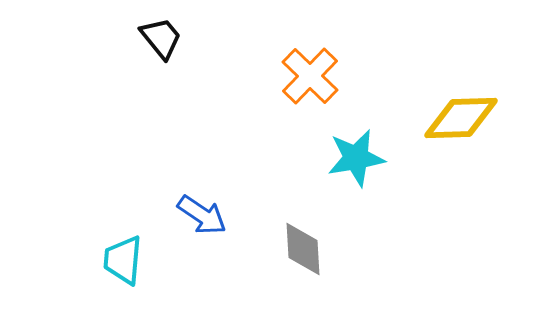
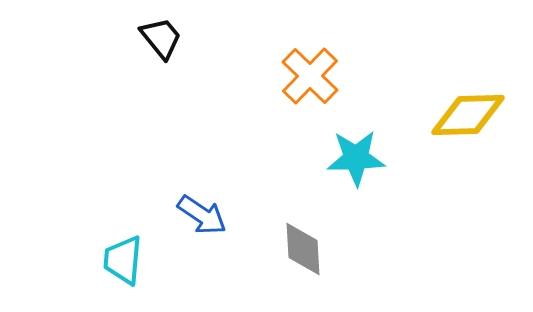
yellow diamond: moved 7 px right, 3 px up
cyan star: rotated 8 degrees clockwise
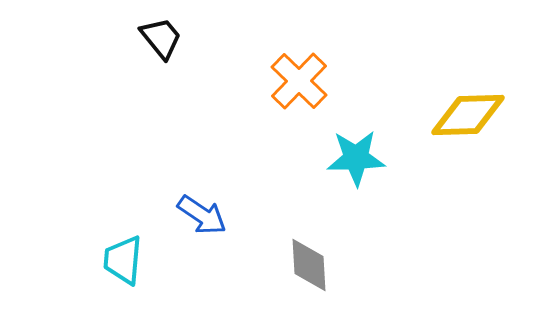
orange cross: moved 11 px left, 5 px down
gray diamond: moved 6 px right, 16 px down
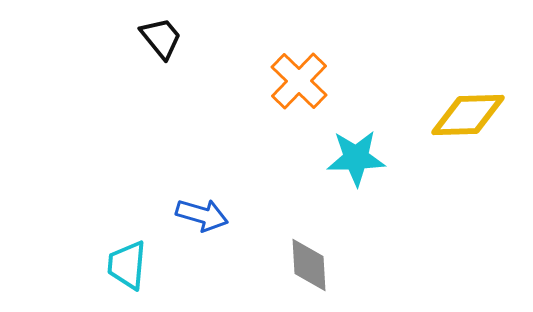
blue arrow: rotated 18 degrees counterclockwise
cyan trapezoid: moved 4 px right, 5 px down
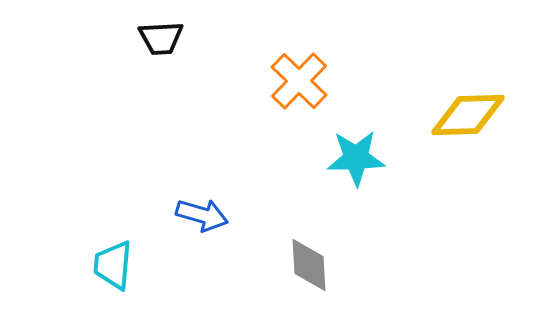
black trapezoid: rotated 126 degrees clockwise
cyan trapezoid: moved 14 px left
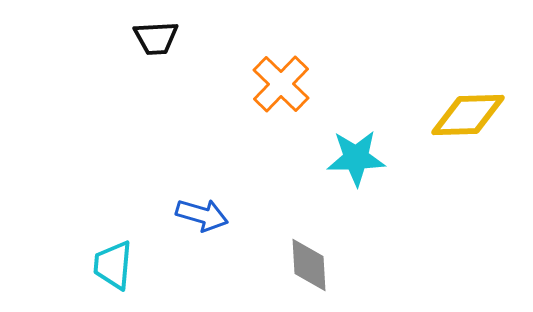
black trapezoid: moved 5 px left
orange cross: moved 18 px left, 3 px down
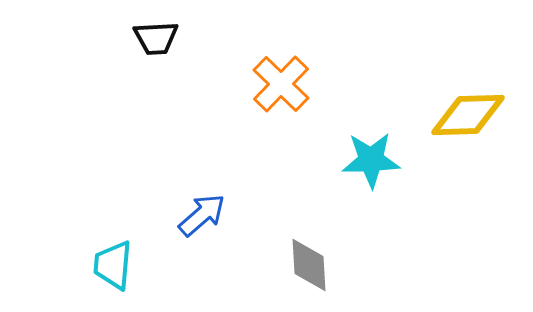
cyan star: moved 15 px right, 2 px down
blue arrow: rotated 57 degrees counterclockwise
